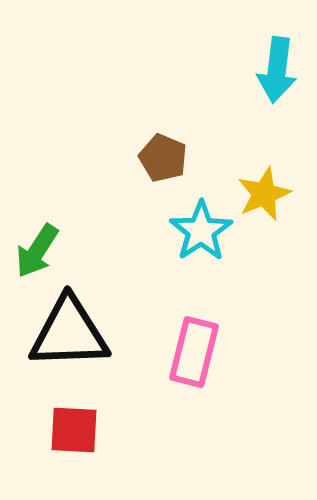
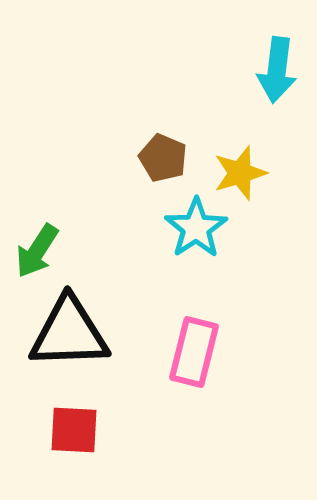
yellow star: moved 24 px left, 21 px up; rotated 6 degrees clockwise
cyan star: moved 5 px left, 3 px up
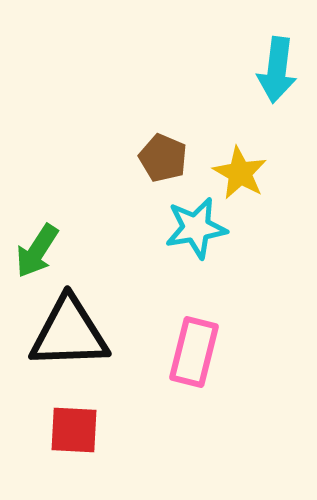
yellow star: rotated 26 degrees counterclockwise
cyan star: rotated 24 degrees clockwise
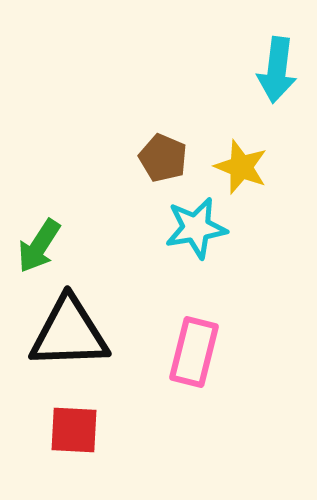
yellow star: moved 1 px right, 6 px up; rotated 8 degrees counterclockwise
green arrow: moved 2 px right, 5 px up
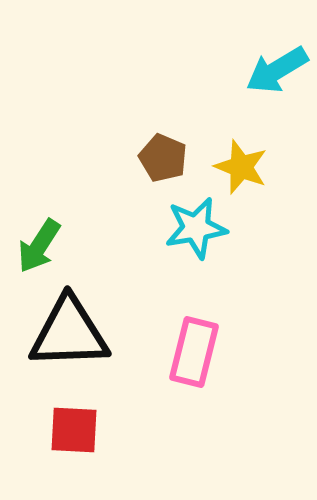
cyan arrow: rotated 52 degrees clockwise
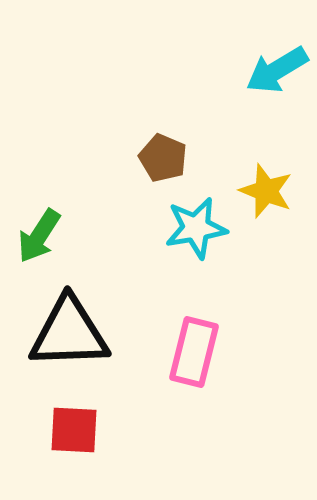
yellow star: moved 25 px right, 24 px down
green arrow: moved 10 px up
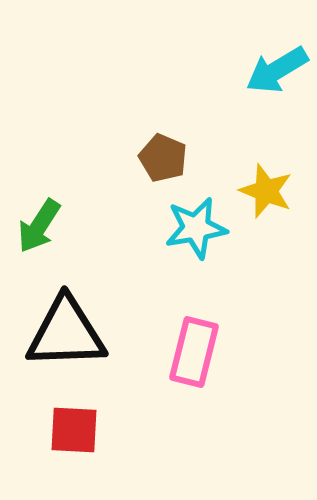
green arrow: moved 10 px up
black triangle: moved 3 px left
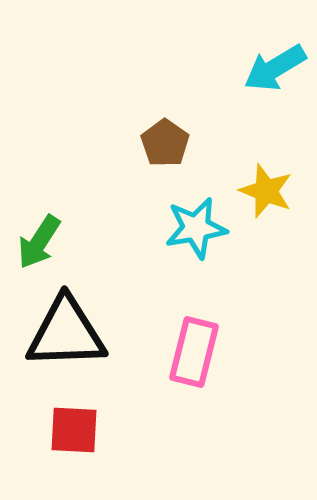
cyan arrow: moved 2 px left, 2 px up
brown pentagon: moved 2 px right, 15 px up; rotated 12 degrees clockwise
green arrow: moved 16 px down
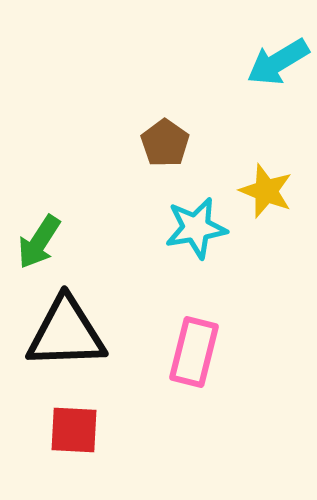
cyan arrow: moved 3 px right, 6 px up
